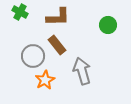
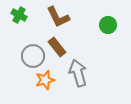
green cross: moved 1 px left, 3 px down
brown L-shape: rotated 65 degrees clockwise
brown rectangle: moved 2 px down
gray arrow: moved 4 px left, 2 px down
orange star: rotated 12 degrees clockwise
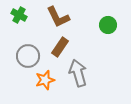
brown rectangle: moved 3 px right; rotated 72 degrees clockwise
gray circle: moved 5 px left
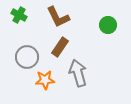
gray circle: moved 1 px left, 1 px down
orange star: rotated 12 degrees clockwise
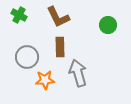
brown rectangle: rotated 36 degrees counterclockwise
